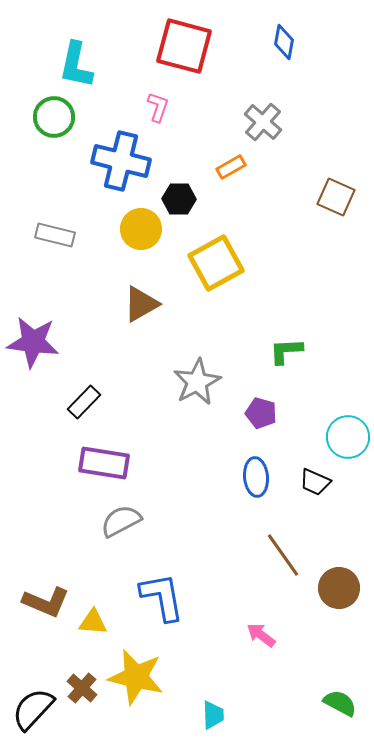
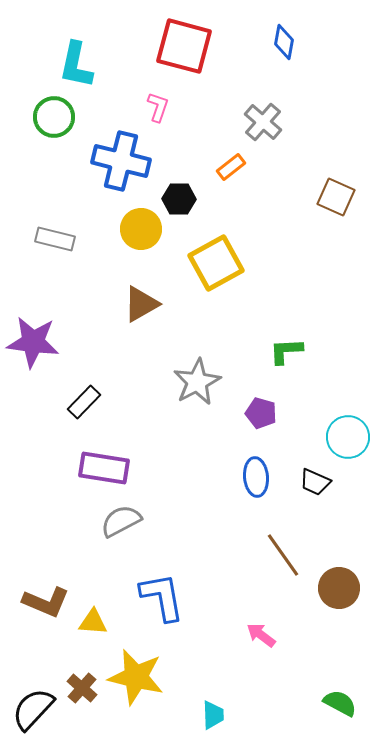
orange rectangle: rotated 8 degrees counterclockwise
gray rectangle: moved 4 px down
purple rectangle: moved 5 px down
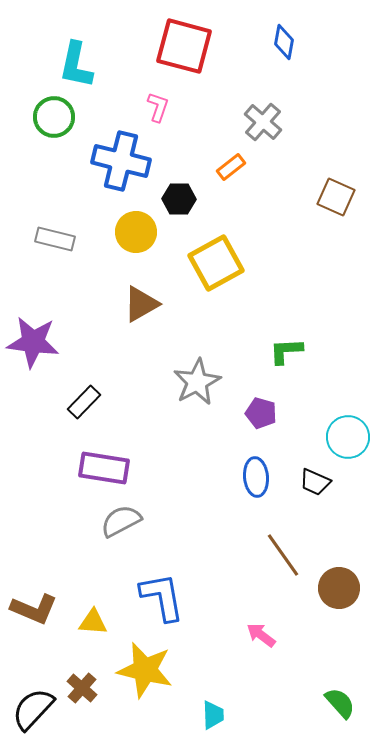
yellow circle: moved 5 px left, 3 px down
brown L-shape: moved 12 px left, 7 px down
yellow star: moved 9 px right, 7 px up
green semicircle: rotated 20 degrees clockwise
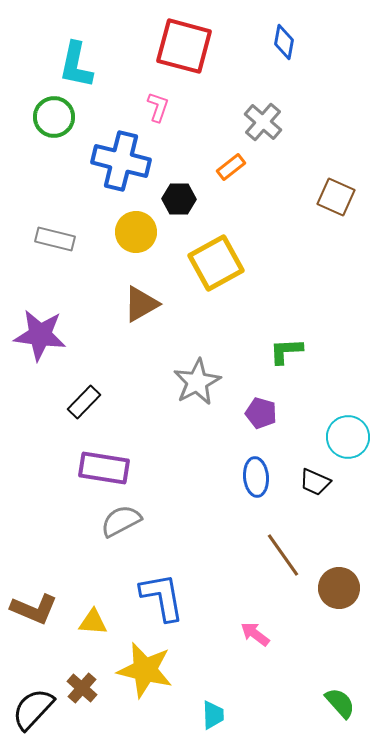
purple star: moved 7 px right, 7 px up
pink arrow: moved 6 px left, 1 px up
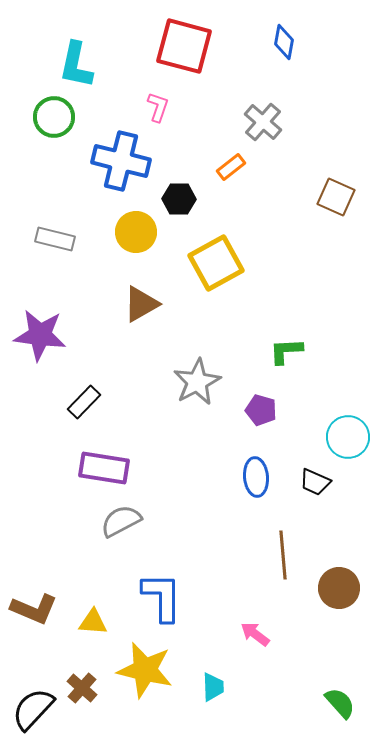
purple pentagon: moved 3 px up
brown line: rotated 30 degrees clockwise
blue L-shape: rotated 10 degrees clockwise
cyan trapezoid: moved 28 px up
